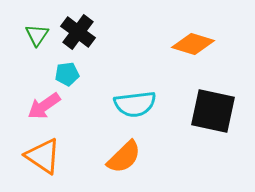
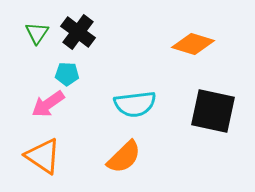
green triangle: moved 2 px up
cyan pentagon: rotated 10 degrees clockwise
pink arrow: moved 4 px right, 2 px up
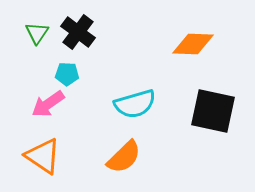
orange diamond: rotated 15 degrees counterclockwise
cyan semicircle: rotated 9 degrees counterclockwise
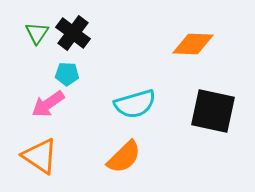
black cross: moved 5 px left, 1 px down
orange triangle: moved 3 px left
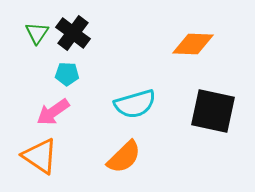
pink arrow: moved 5 px right, 8 px down
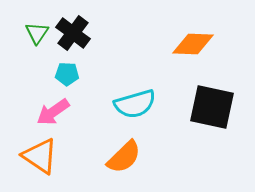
black square: moved 1 px left, 4 px up
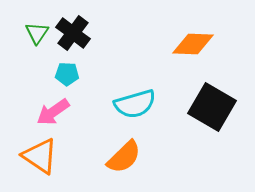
black square: rotated 18 degrees clockwise
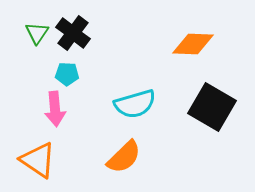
pink arrow: moved 2 px right, 3 px up; rotated 60 degrees counterclockwise
orange triangle: moved 2 px left, 4 px down
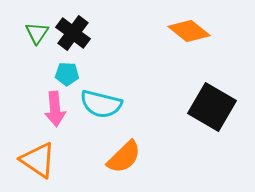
orange diamond: moved 4 px left, 13 px up; rotated 36 degrees clockwise
cyan semicircle: moved 34 px left; rotated 30 degrees clockwise
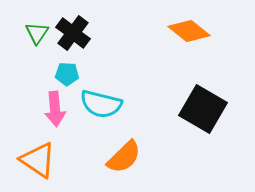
black square: moved 9 px left, 2 px down
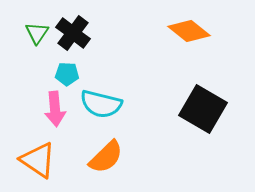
orange semicircle: moved 18 px left
